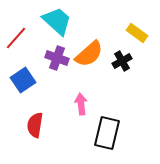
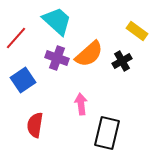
yellow rectangle: moved 2 px up
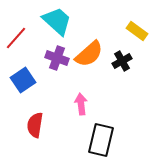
black rectangle: moved 6 px left, 7 px down
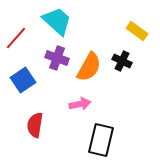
orange semicircle: moved 13 px down; rotated 20 degrees counterclockwise
black cross: rotated 36 degrees counterclockwise
pink arrow: moved 1 px left; rotated 85 degrees clockwise
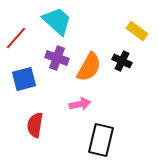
blue square: moved 1 px right, 1 px up; rotated 20 degrees clockwise
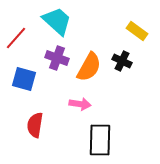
blue square: rotated 30 degrees clockwise
pink arrow: rotated 20 degrees clockwise
black rectangle: moved 1 px left; rotated 12 degrees counterclockwise
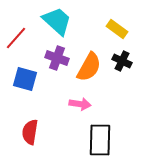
yellow rectangle: moved 20 px left, 2 px up
blue square: moved 1 px right
red semicircle: moved 5 px left, 7 px down
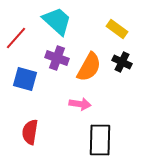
black cross: moved 1 px down
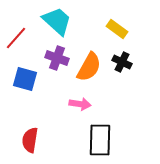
red semicircle: moved 8 px down
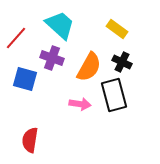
cyan trapezoid: moved 3 px right, 4 px down
purple cross: moved 5 px left
black rectangle: moved 14 px right, 45 px up; rotated 16 degrees counterclockwise
